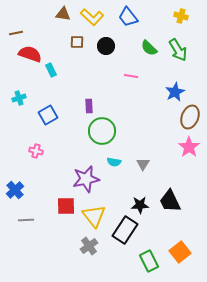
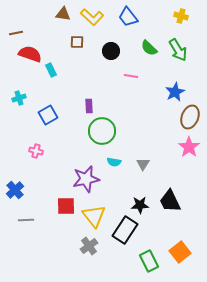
black circle: moved 5 px right, 5 px down
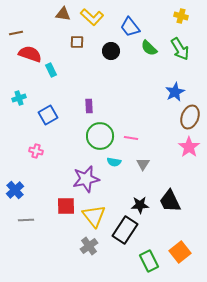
blue trapezoid: moved 2 px right, 10 px down
green arrow: moved 2 px right, 1 px up
pink line: moved 62 px down
green circle: moved 2 px left, 5 px down
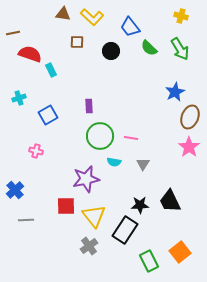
brown line: moved 3 px left
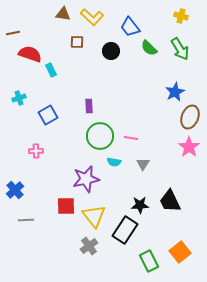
pink cross: rotated 16 degrees counterclockwise
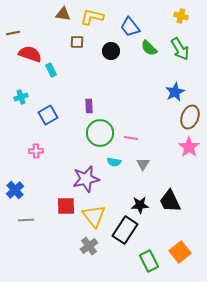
yellow L-shape: rotated 150 degrees clockwise
cyan cross: moved 2 px right, 1 px up
green circle: moved 3 px up
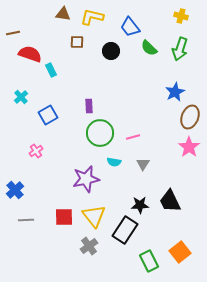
green arrow: rotated 50 degrees clockwise
cyan cross: rotated 24 degrees counterclockwise
pink line: moved 2 px right, 1 px up; rotated 24 degrees counterclockwise
pink cross: rotated 32 degrees counterclockwise
red square: moved 2 px left, 11 px down
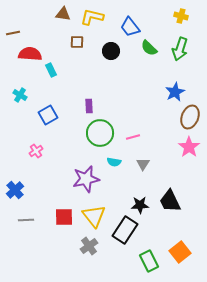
red semicircle: rotated 15 degrees counterclockwise
cyan cross: moved 1 px left, 2 px up; rotated 16 degrees counterclockwise
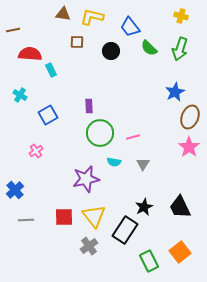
brown line: moved 3 px up
black trapezoid: moved 10 px right, 6 px down
black star: moved 4 px right, 2 px down; rotated 24 degrees counterclockwise
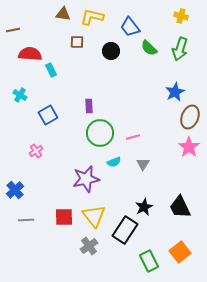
cyan semicircle: rotated 32 degrees counterclockwise
